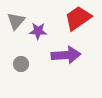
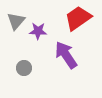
purple arrow: rotated 120 degrees counterclockwise
gray circle: moved 3 px right, 4 px down
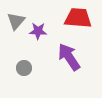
red trapezoid: rotated 40 degrees clockwise
purple arrow: moved 3 px right, 2 px down
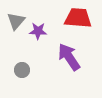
gray circle: moved 2 px left, 2 px down
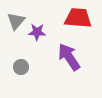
purple star: moved 1 px left, 1 px down
gray circle: moved 1 px left, 3 px up
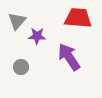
gray triangle: moved 1 px right
purple star: moved 4 px down
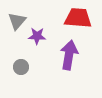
purple arrow: moved 2 px up; rotated 44 degrees clockwise
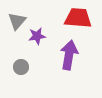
purple star: rotated 12 degrees counterclockwise
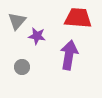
purple star: rotated 18 degrees clockwise
gray circle: moved 1 px right
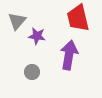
red trapezoid: rotated 108 degrees counterclockwise
gray circle: moved 10 px right, 5 px down
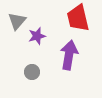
purple star: rotated 24 degrees counterclockwise
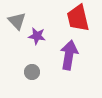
gray triangle: rotated 24 degrees counterclockwise
purple star: rotated 24 degrees clockwise
